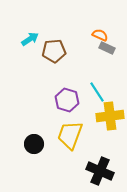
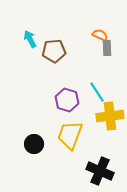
cyan arrow: rotated 84 degrees counterclockwise
gray rectangle: rotated 63 degrees clockwise
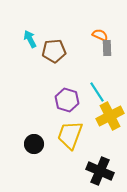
yellow cross: rotated 20 degrees counterclockwise
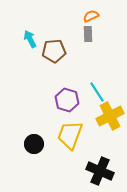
orange semicircle: moved 9 px left, 19 px up; rotated 49 degrees counterclockwise
gray rectangle: moved 19 px left, 14 px up
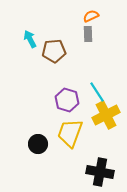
yellow cross: moved 4 px left, 1 px up
yellow trapezoid: moved 2 px up
black circle: moved 4 px right
black cross: moved 1 px down; rotated 12 degrees counterclockwise
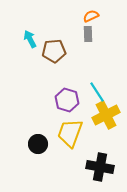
black cross: moved 5 px up
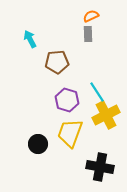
brown pentagon: moved 3 px right, 11 px down
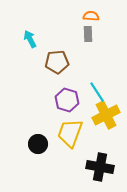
orange semicircle: rotated 28 degrees clockwise
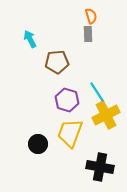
orange semicircle: rotated 70 degrees clockwise
